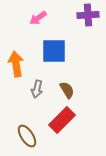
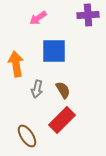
brown semicircle: moved 4 px left
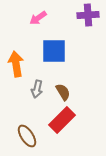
brown semicircle: moved 2 px down
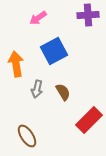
blue square: rotated 28 degrees counterclockwise
red rectangle: moved 27 px right
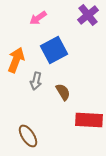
purple cross: rotated 35 degrees counterclockwise
blue square: moved 1 px up
orange arrow: moved 4 px up; rotated 30 degrees clockwise
gray arrow: moved 1 px left, 8 px up
red rectangle: rotated 48 degrees clockwise
brown ellipse: moved 1 px right
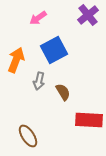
gray arrow: moved 3 px right
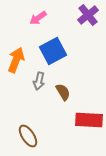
blue square: moved 1 px left, 1 px down
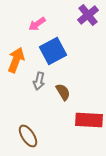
pink arrow: moved 1 px left, 6 px down
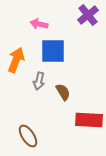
pink arrow: moved 2 px right; rotated 48 degrees clockwise
blue square: rotated 28 degrees clockwise
